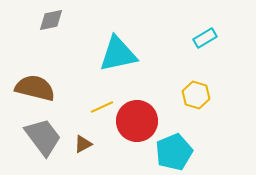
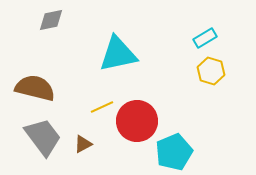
yellow hexagon: moved 15 px right, 24 px up
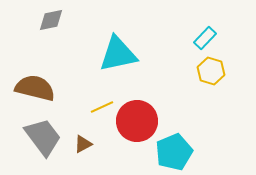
cyan rectangle: rotated 15 degrees counterclockwise
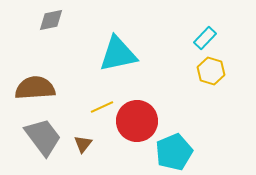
brown semicircle: rotated 18 degrees counterclockwise
brown triangle: rotated 24 degrees counterclockwise
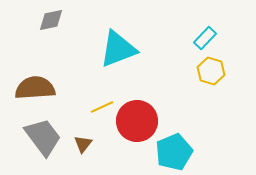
cyan triangle: moved 5 px up; rotated 9 degrees counterclockwise
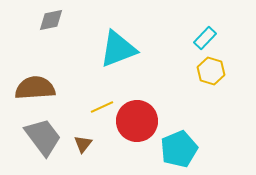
cyan pentagon: moved 5 px right, 3 px up
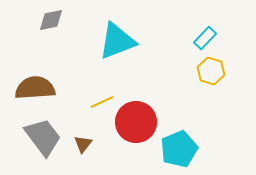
cyan triangle: moved 1 px left, 8 px up
yellow line: moved 5 px up
red circle: moved 1 px left, 1 px down
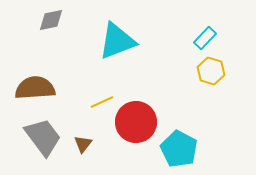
cyan pentagon: rotated 21 degrees counterclockwise
